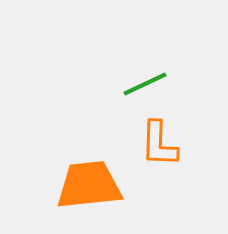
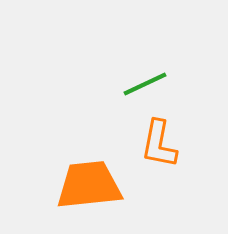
orange L-shape: rotated 9 degrees clockwise
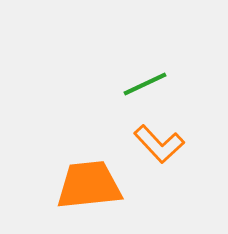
orange L-shape: rotated 54 degrees counterclockwise
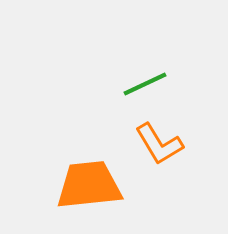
orange L-shape: rotated 12 degrees clockwise
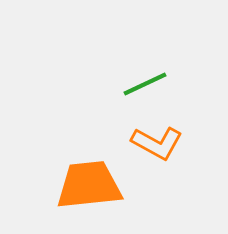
orange L-shape: moved 2 px left, 1 px up; rotated 30 degrees counterclockwise
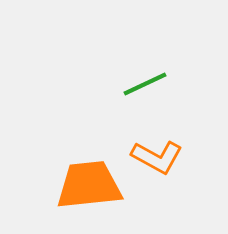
orange L-shape: moved 14 px down
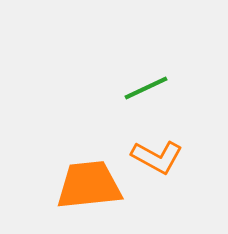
green line: moved 1 px right, 4 px down
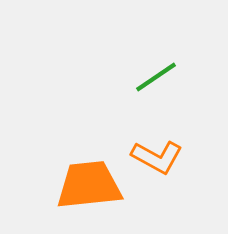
green line: moved 10 px right, 11 px up; rotated 9 degrees counterclockwise
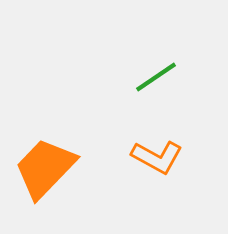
orange trapezoid: moved 44 px left, 17 px up; rotated 40 degrees counterclockwise
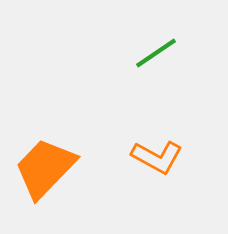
green line: moved 24 px up
